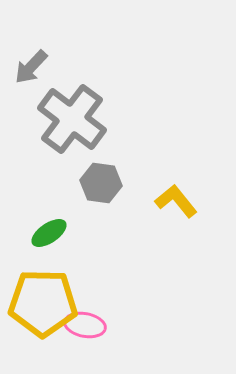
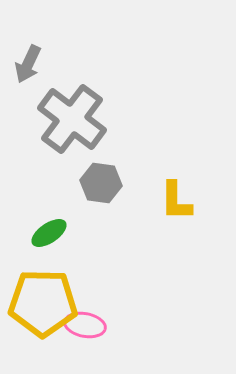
gray arrow: moved 3 px left, 3 px up; rotated 18 degrees counterclockwise
yellow L-shape: rotated 141 degrees counterclockwise
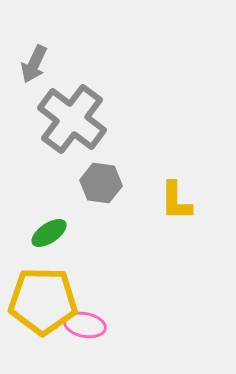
gray arrow: moved 6 px right
yellow pentagon: moved 2 px up
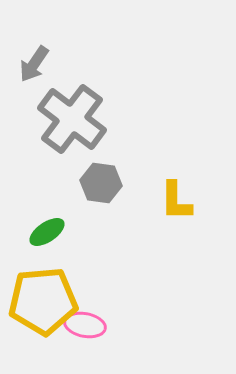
gray arrow: rotated 9 degrees clockwise
green ellipse: moved 2 px left, 1 px up
yellow pentagon: rotated 6 degrees counterclockwise
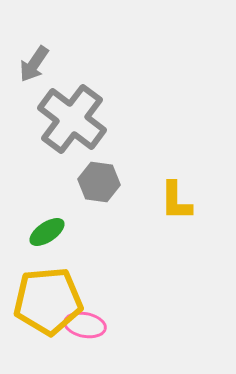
gray hexagon: moved 2 px left, 1 px up
yellow pentagon: moved 5 px right
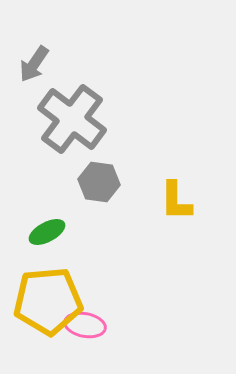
green ellipse: rotated 6 degrees clockwise
